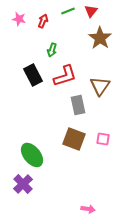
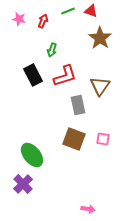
red triangle: rotated 48 degrees counterclockwise
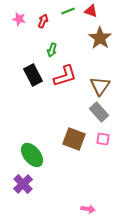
gray rectangle: moved 21 px right, 7 px down; rotated 30 degrees counterclockwise
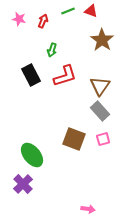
brown star: moved 2 px right, 2 px down
black rectangle: moved 2 px left
gray rectangle: moved 1 px right, 1 px up
pink square: rotated 24 degrees counterclockwise
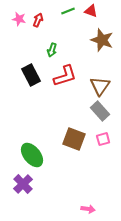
red arrow: moved 5 px left, 1 px up
brown star: rotated 15 degrees counterclockwise
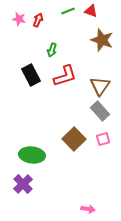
brown square: rotated 25 degrees clockwise
green ellipse: rotated 45 degrees counterclockwise
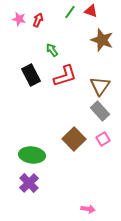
green line: moved 2 px right, 1 px down; rotated 32 degrees counterclockwise
green arrow: rotated 128 degrees clockwise
pink square: rotated 16 degrees counterclockwise
purple cross: moved 6 px right, 1 px up
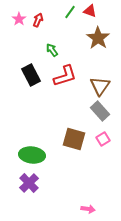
red triangle: moved 1 px left
pink star: rotated 24 degrees clockwise
brown star: moved 4 px left, 2 px up; rotated 15 degrees clockwise
brown square: rotated 30 degrees counterclockwise
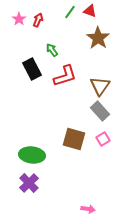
black rectangle: moved 1 px right, 6 px up
